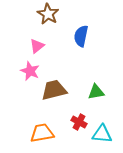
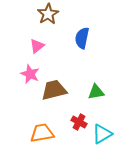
brown star: rotated 10 degrees clockwise
blue semicircle: moved 1 px right, 2 px down
pink star: moved 3 px down
cyan triangle: rotated 35 degrees counterclockwise
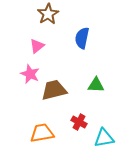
green triangle: moved 7 px up; rotated 12 degrees clockwise
cyan triangle: moved 2 px right, 4 px down; rotated 20 degrees clockwise
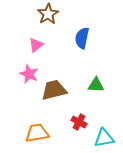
pink triangle: moved 1 px left, 1 px up
pink star: moved 1 px left
orange trapezoid: moved 5 px left
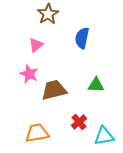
red cross: rotated 21 degrees clockwise
cyan triangle: moved 2 px up
